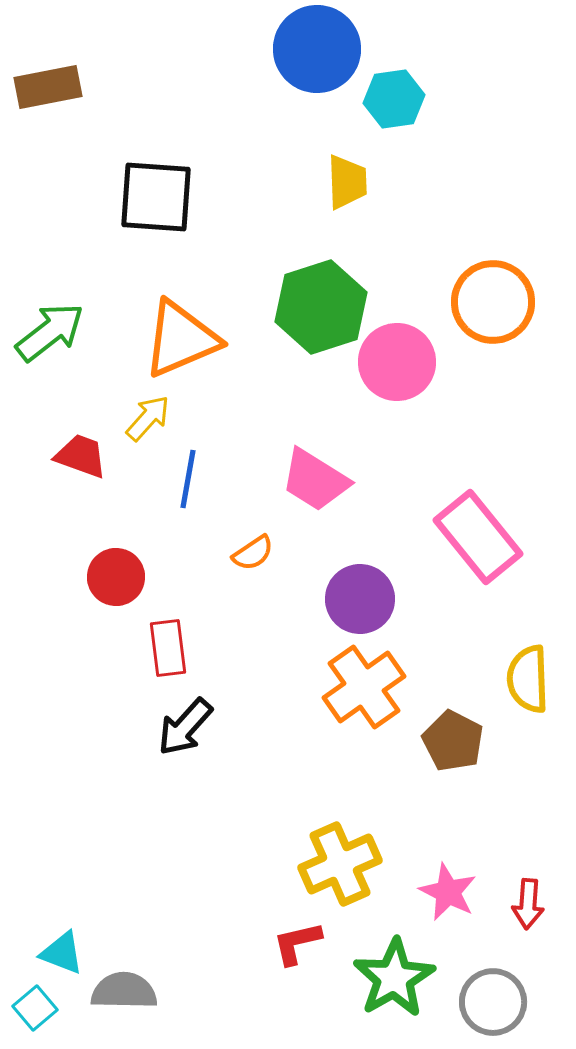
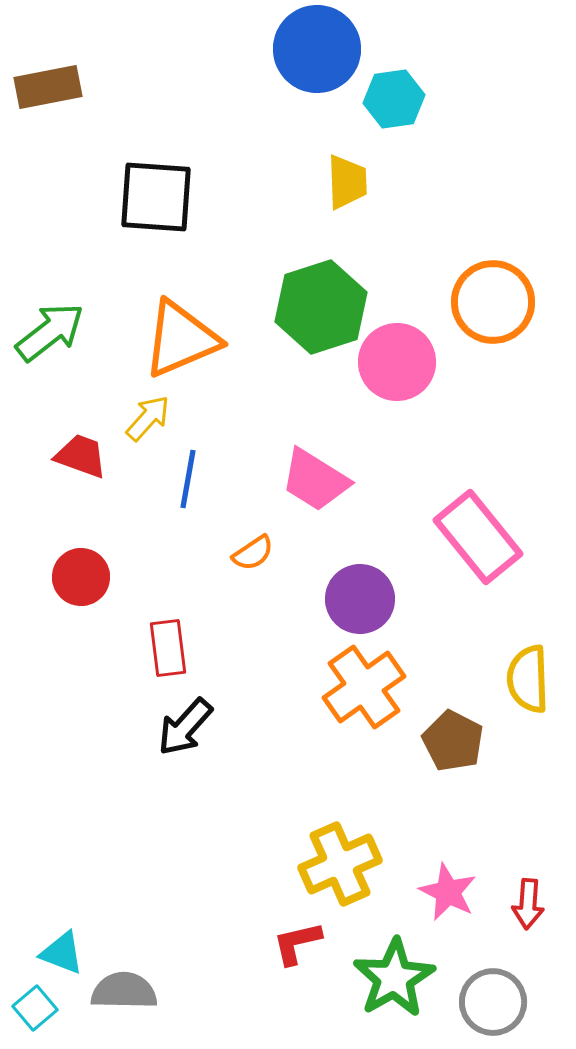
red circle: moved 35 px left
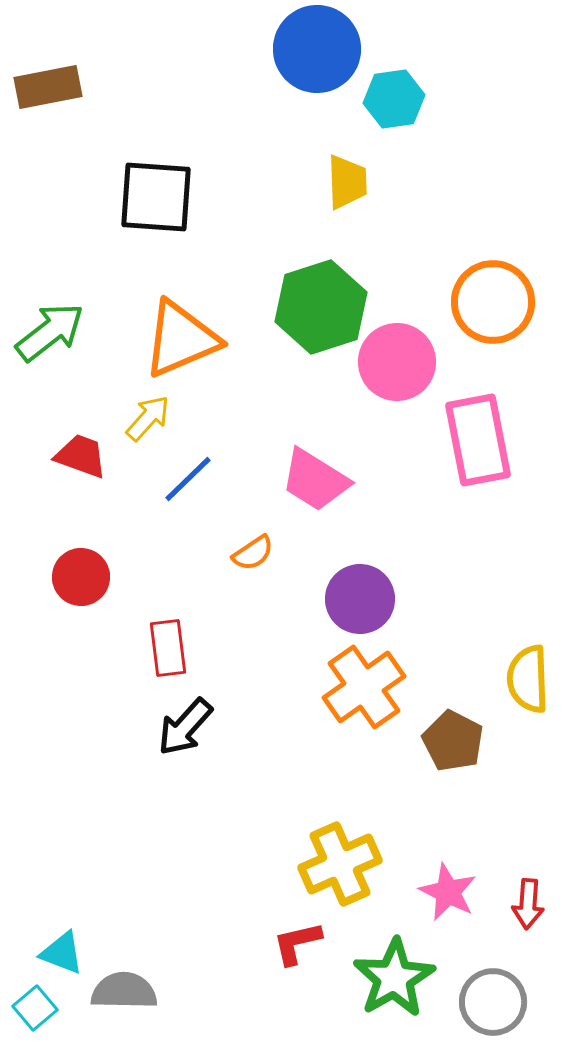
blue line: rotated 36 degrees clockwise
pink rectangle: moved 97 px up; rotated 28 degrees clockwise
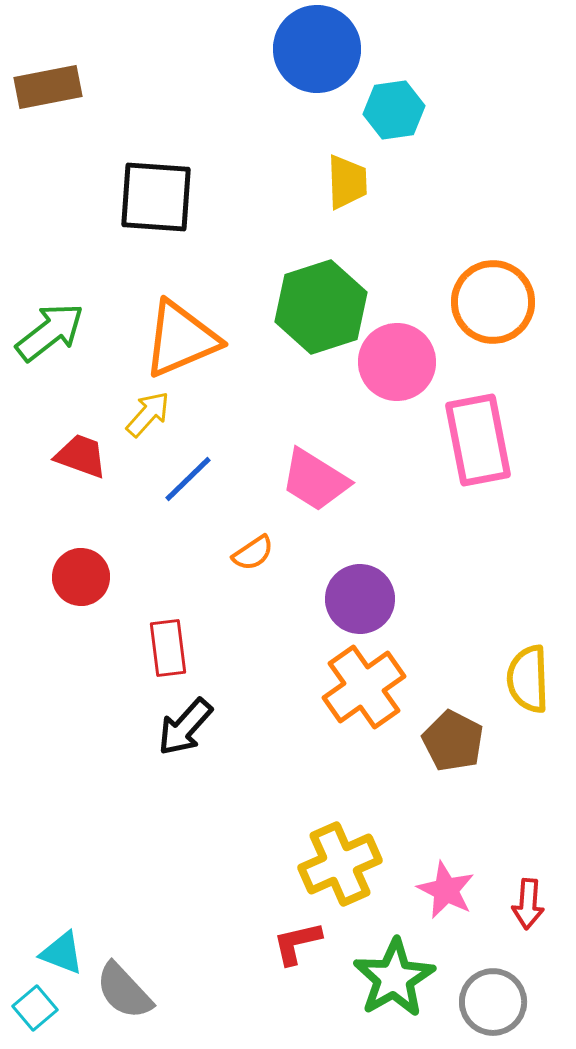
cyan hexagon: moved 11 px down
yellow arrow: moved 4 px up
pink star: moved 2 px left, 2 px up
gray semicircle: rotated 134 degrees counterclockwise
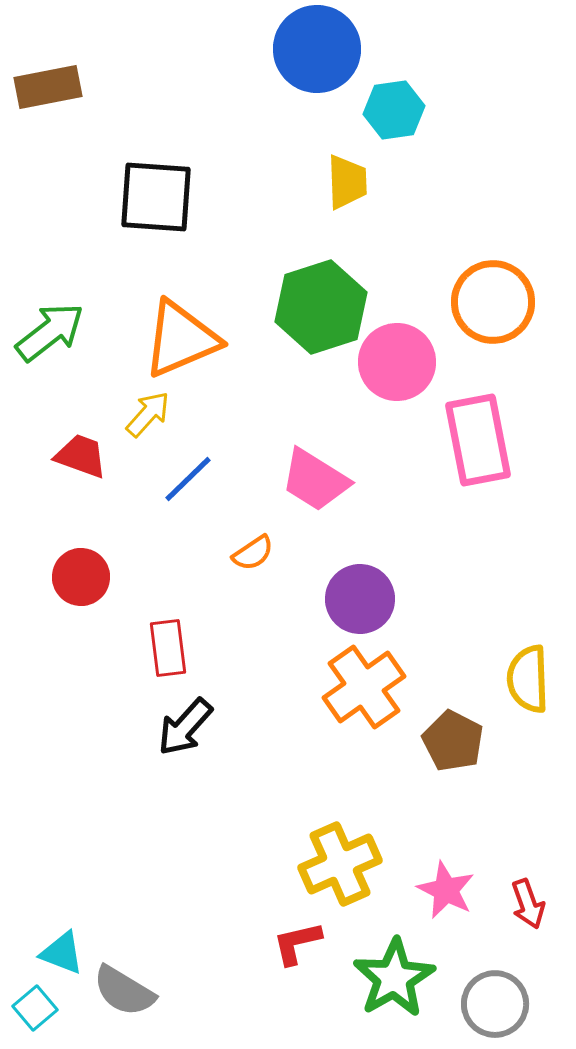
red arrow: rotated 24 degrees counterclockwise
gray semicircle: rotated 16 degrees counterclockwise
gray circle: moved 2 px right, 2 px down
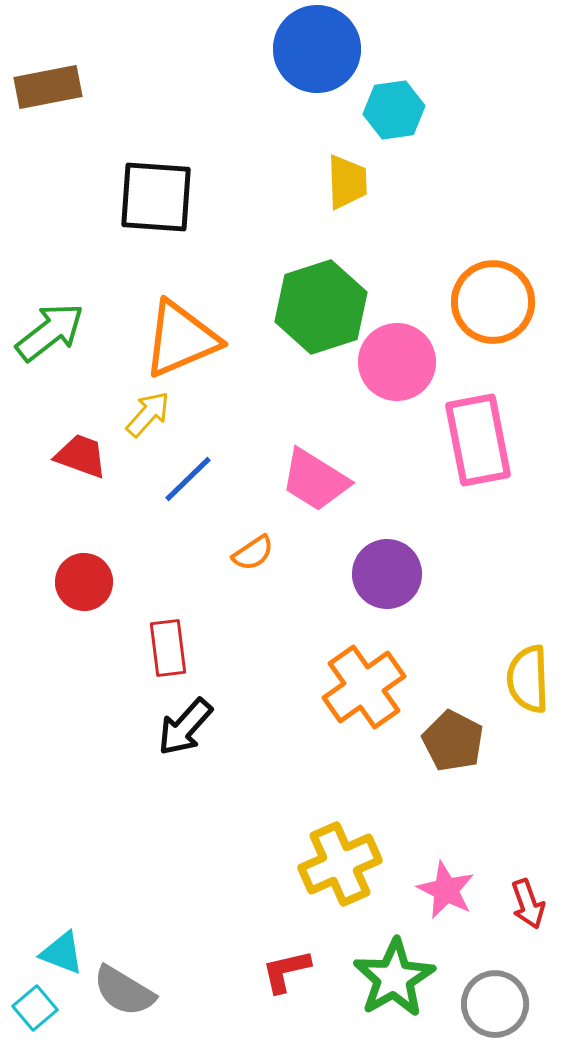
red circle: moved 3 px right, 5 px down
purple circle: moved 27 px right, 25 px up
red L-shape: moved 11 px left, 28 px down
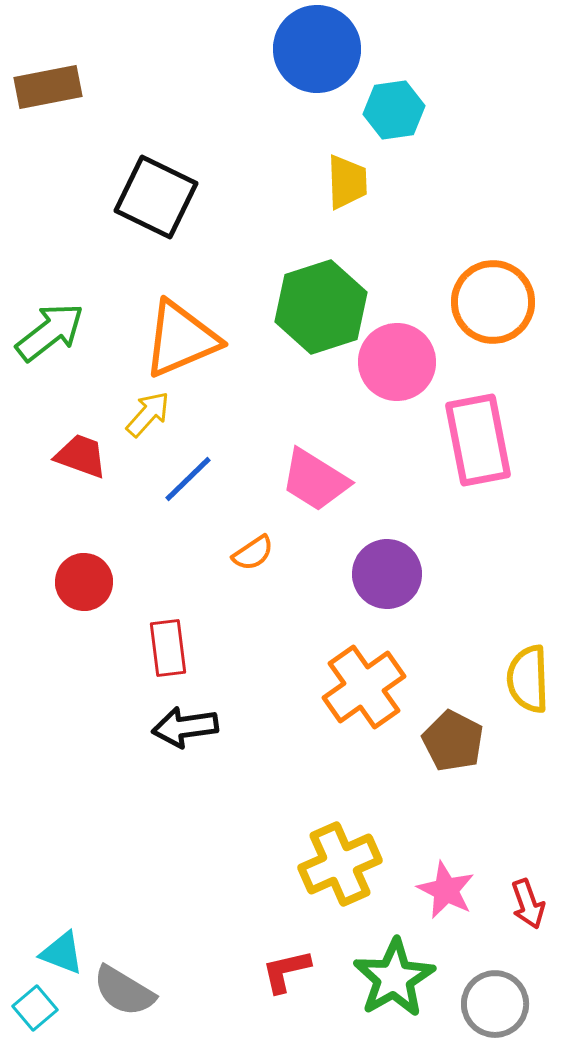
black square: rotated 22 degrees clockwise
black arrow: rotated 40 degrees clockwise
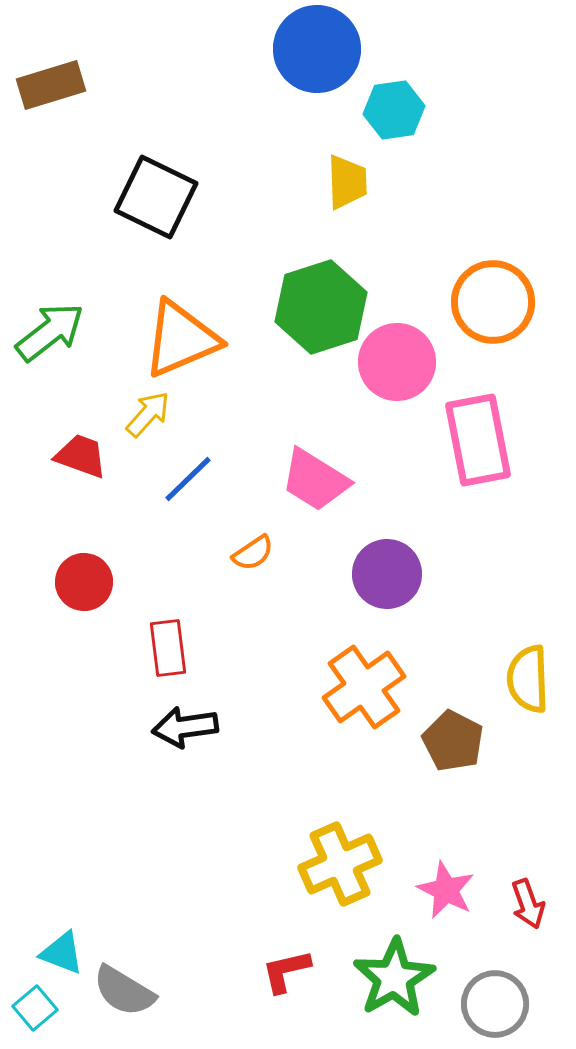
brown rectangle: moved 3 px right, 2 px up; rotated 6 degrees counterclockwise
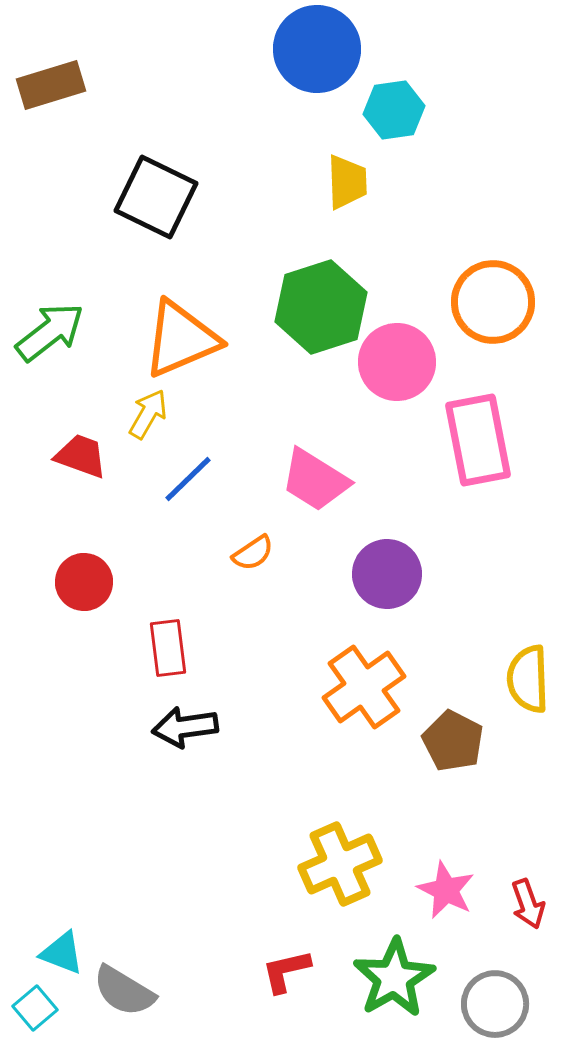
yellow arrow: rotated 12 degrees counterclockwise
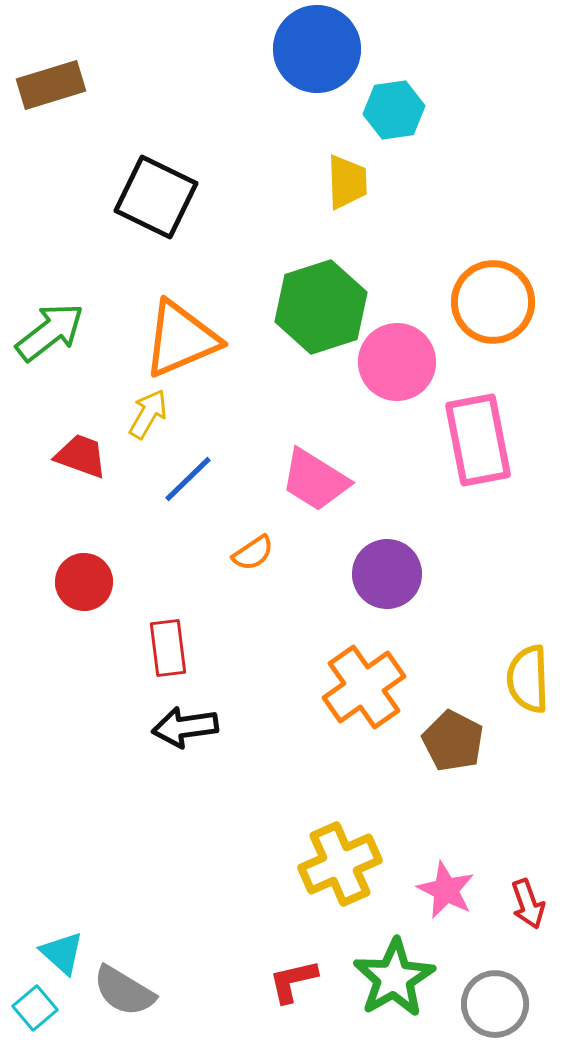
cyan triangle: rotated 21 degrees clockwise
red L-shape: moved 7 px right, 10 px down
